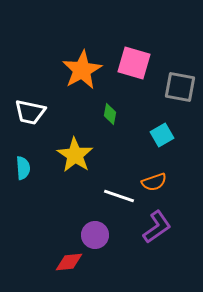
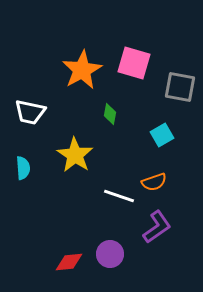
purple circle: moved 15 px right, 19 px down
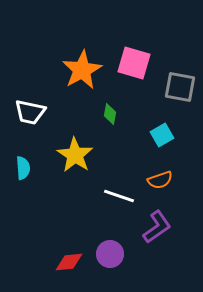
orange semicircle: moved 6 px right, 2 px up
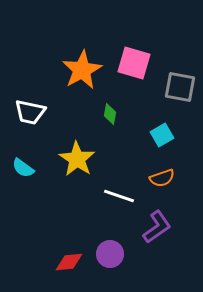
yellow star: moved 2 px right, 4 px down
cyan semicircle: rotated 130 degrees clockwise
orange semicircle: moved 2 px right, 2 px up
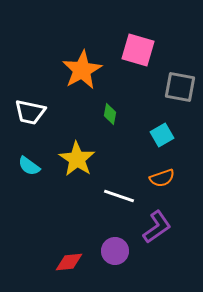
pink square: moved 4 px right, 13 px up
cyan semicircle: moved 6 px right, 2 px up
purple circle: moved 5 px right, 3 px up
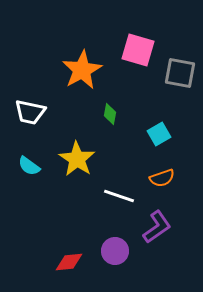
gray square: moved 14 px up
cyan square: moved 3 px left, 1 px up
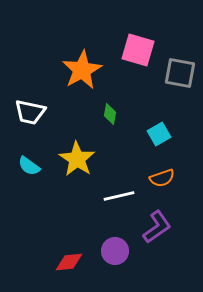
white line: rotated 32 degrees counterclockwise
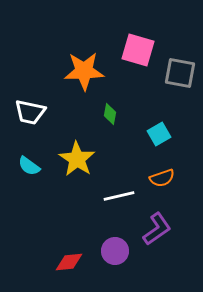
orange star: moved 2 px right, 1 px down; rotated 27 degrees clockwise
purple L-shape: moved 2 px down
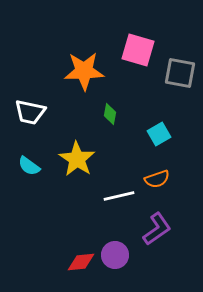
orange semicircle: moved 5 px left, 1 px down
purple circle: moved 4 px down
red diamond: moved 12 px right
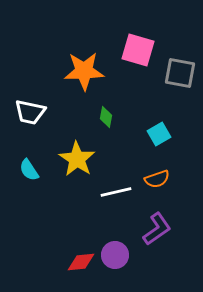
green diamond: moved 4 px left, 3 px down
cyan semicircle: moved 4 px down; rotated 20 degrees clockwise
white line: moved 3 px left, 4 px up
